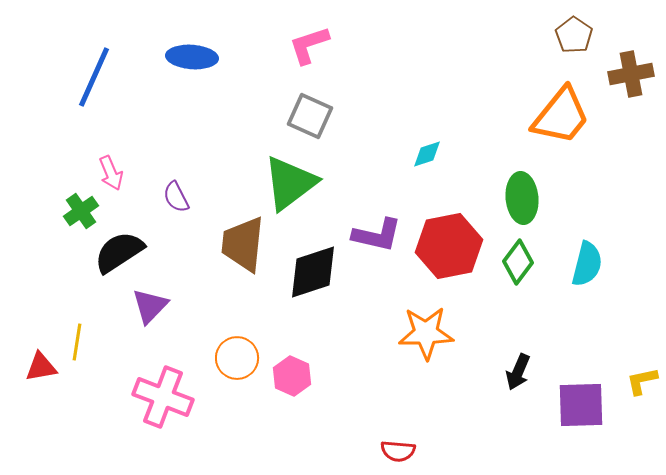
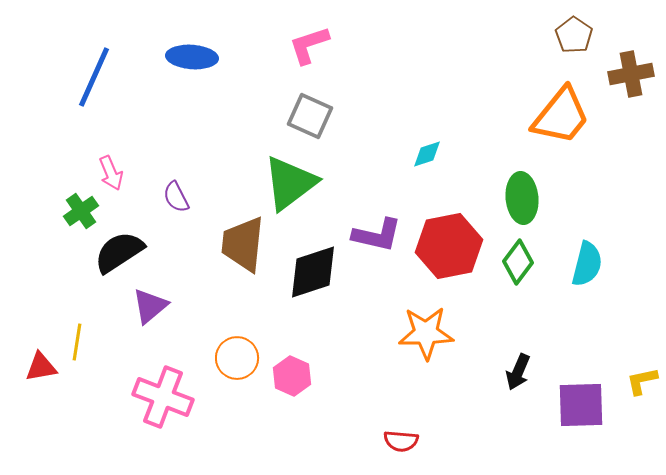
purple triangle: rotated 6 degrees clockwise
red semicircle: moved 3 px right, 10 px up
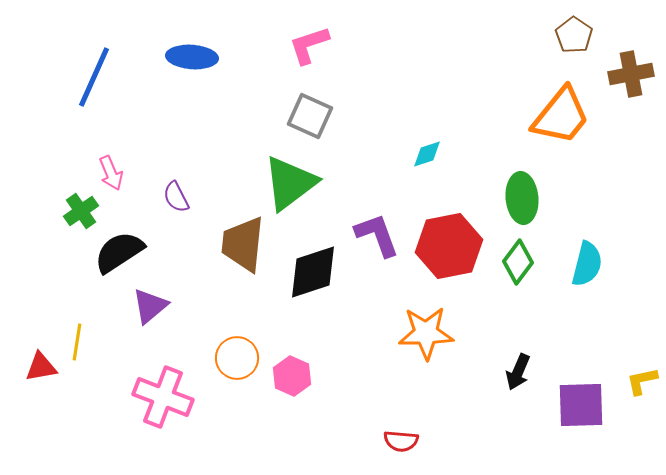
purple L-shape: rotated 123 degrees counterclockwise
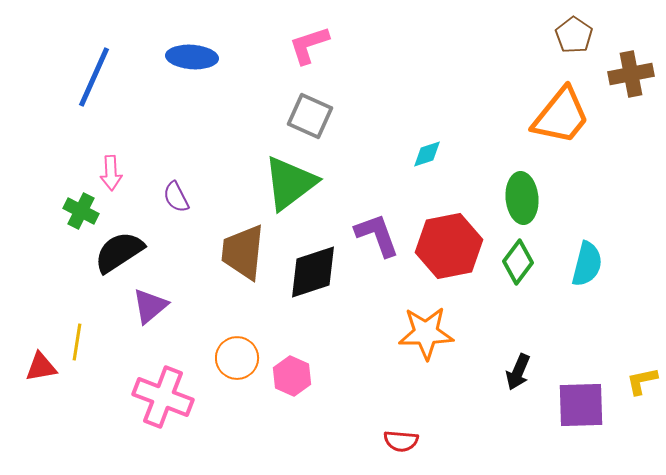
pink arrow: rotated 20 degrees clockwise
green cross: rotated 28 degrees counterclockwise
brown trapezoid: moved 8 px down
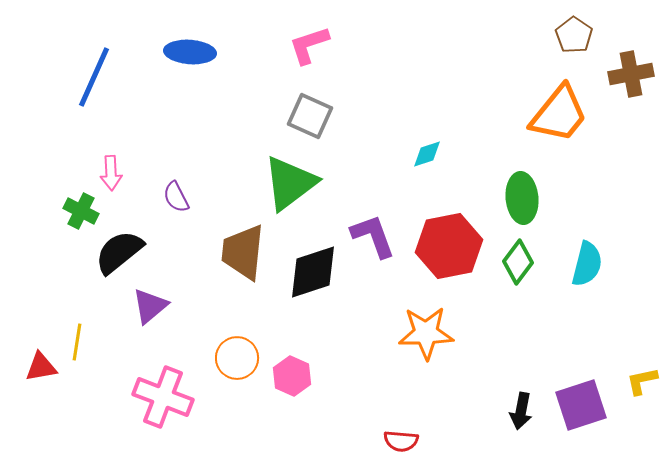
blue ellipse: moved 2 px left, 5 px up
orange trapezoid: moved 2 px left, 2 px up
purple L-shape: moved 4 px left, 1 px down
black semicircle: rotated 6 degrees counterclockwise
black arrow: moved 3 px right, 39 px down; rotated 12 degrees counterclockwise
purple square: rotated 16 degrees counterclockwise
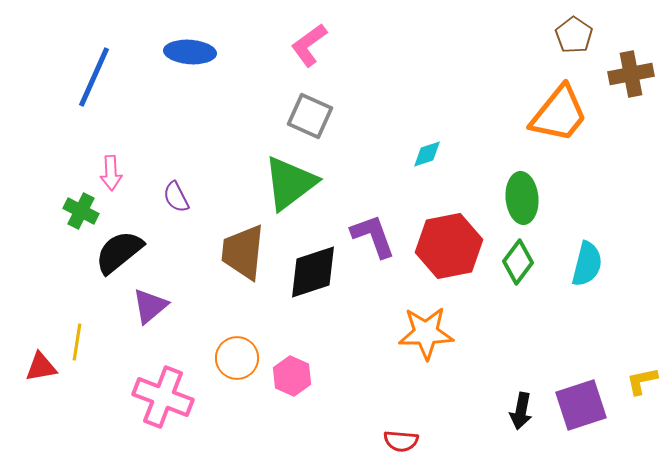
pink L-shape: rotated 18 degrees counterclockwise
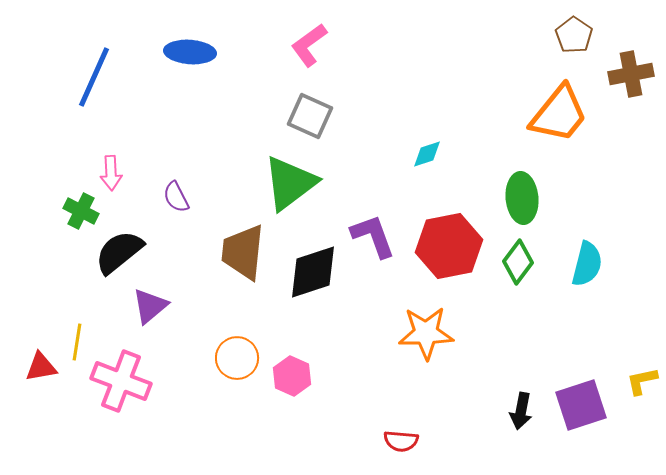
pink cross: moved 42 px left, 16 px up
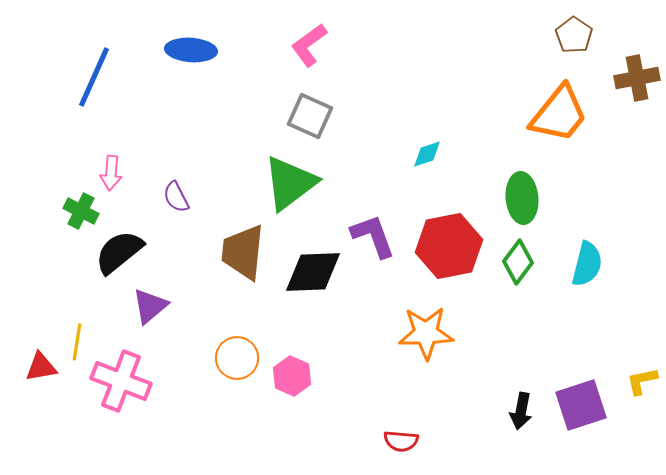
blue ellipse: moved 1 px right, 2 px up
brown cross: moved 6 px right, 4 px down
pink arrow: rotated 8 degrees clockwise
black diamond: rotated 16 degrees clockwise
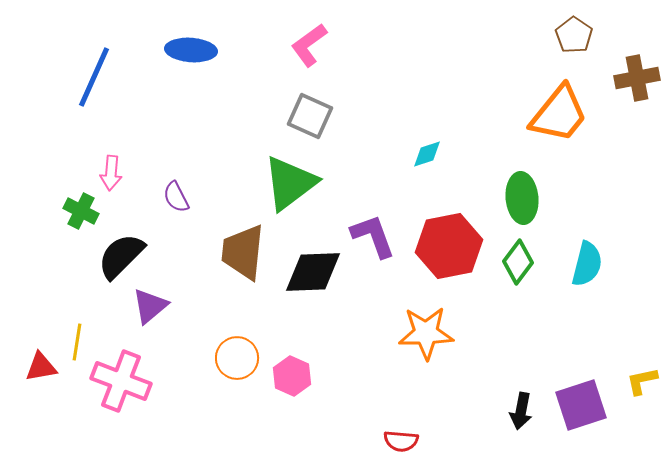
black semicircle: moved 2 px right, 4 px down; rotated 6 degrees counterclockwise
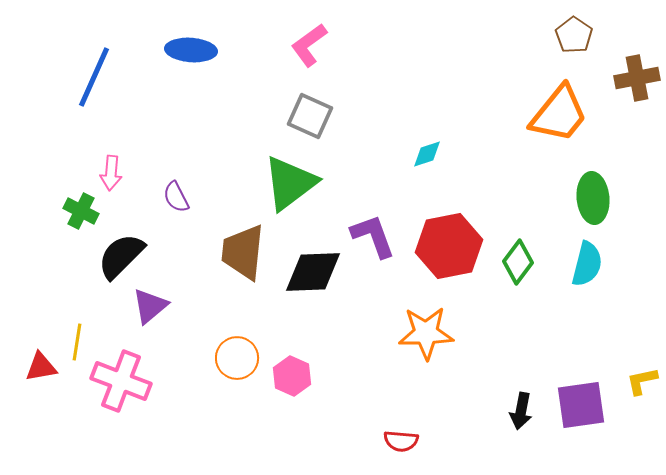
green ellipse: moved 71 px right
purple square: rotated 10 degrees clockwise
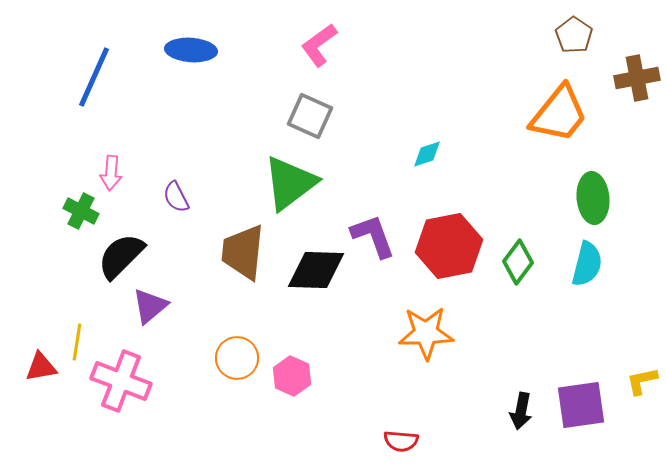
pink L-shape: moved 10 px right
black diamond: moved 3 px right, 2 px up; rotated 4 degrees clockwise
